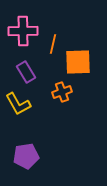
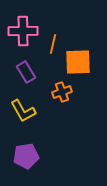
yellow L-shape: moved 5 px right, 7 px down
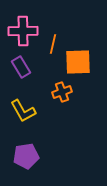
purple rectangle: moved 5 px left, 5 px up
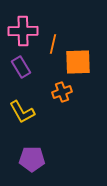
yellow L-shape: moved 1 px left, 1 px down
purple pentagon: moved 6 px right, 3 px down; rotated 10 degrees clockwise
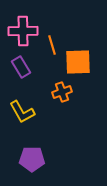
orange line: moved 1 px left, 1 px down; rotated 30 degrees counterclockwise
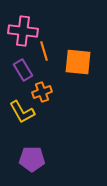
pink cross: rotated 8 degrees clockwise
orange line: moved 8 px left, 6 px down
orange square: rotated 8 degrees clockwise
purple rectangle: moved 2 px right, 3 px down
orange cross: moved 20 px left
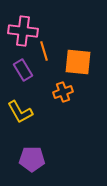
orange cross: moved 21 px right
yellow L-shape: moved 2 px left
